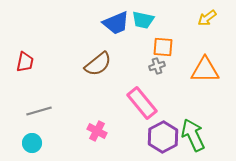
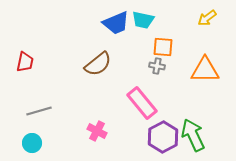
gray cross: rotated 28 degrees clockwise
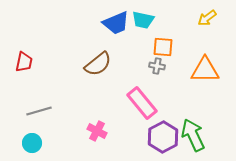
red trapezoid: moved 1 px left
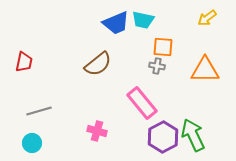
pink cross: rotated 12 degrees counterclockwise
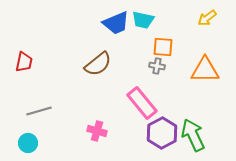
purple hexagon: moved 1 px left, 4 px up
cyan circle: moved 4 px left
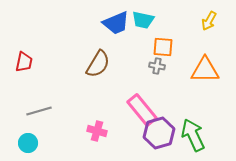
yellow arrow: moved 2 px right, 3 px down; rotated 24 degrees counterclockwise
brown semicircle: rotated 20 degrees counterclockwise
pink rectangle: moved 7 px down
purple hexagon: moved 3 px left; rotated 12 degrees clockwise
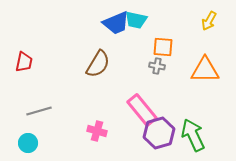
cyan trapezoid: moved 7 px left
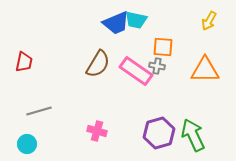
pink rectangle: moved 6 px left, 39 px up; rotated 16 degrees counterclockwise
cyan circle: moved 1 px left, 1 px down
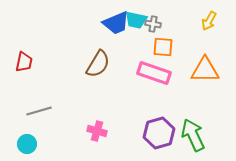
gray cross: moved 4 px left, 42 px up
pink rectangle: moved 18 px right, 2 px down; rotated 16 degrees counterclockwise
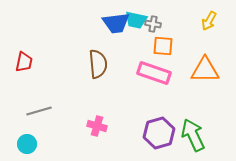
blue trapezoid: rotated 16 degrees clockwise
orange square: moved 1 px up
brown semicircle: rotated 36 degrees counterclockwise
pink cross: moved 5 px up
